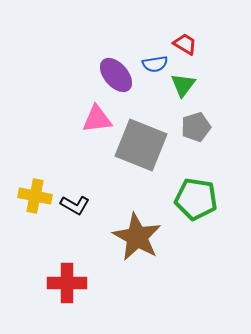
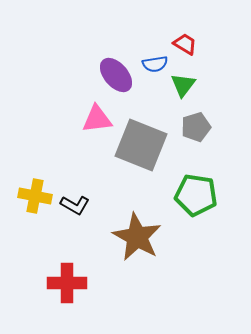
green pentagon: moved 4 px up
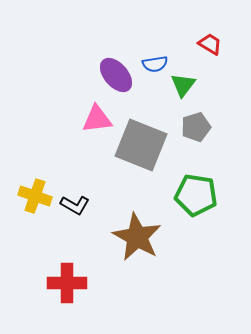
red trapezoid: moved 25 px right
yellow cross: rotated 8 degrees clockwise
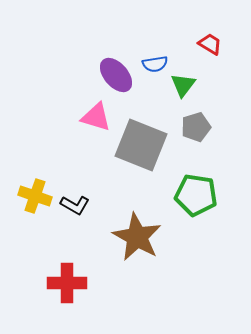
pink triangle: moved 1 px left, 2 px up; rotated 24 degrees clockwise
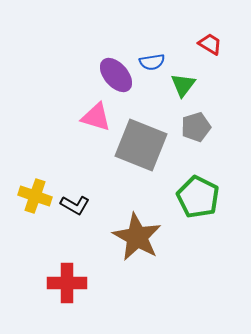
blue semicircle: moved 3 px left, 2 px up
green pentagon: moved 2 px right, 2 px down; rotated 18 degrees clockwise
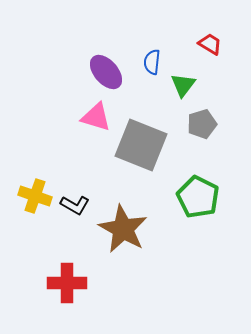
blue semicircle: rotated 105 degrees clockwise
purple ellipse: moved 10 px left, 3 px up
gray pentagon: moved 6 px right, 3 px up
brown star: moved 14 px left, 8 px up
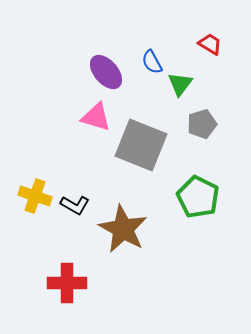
blue semicircle: rotated 35 degrees counterclockwise
green triangle: moved 3 px left, 1 px up
